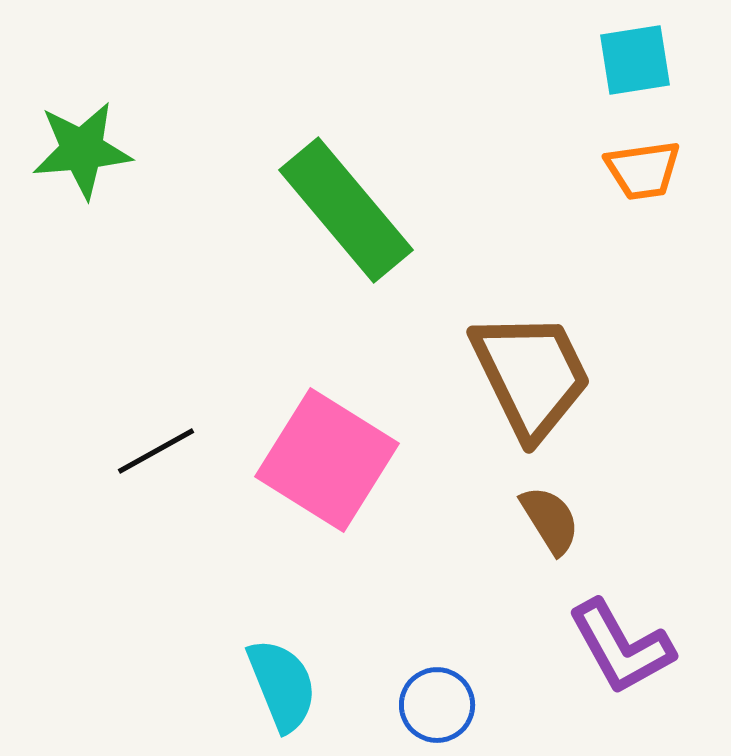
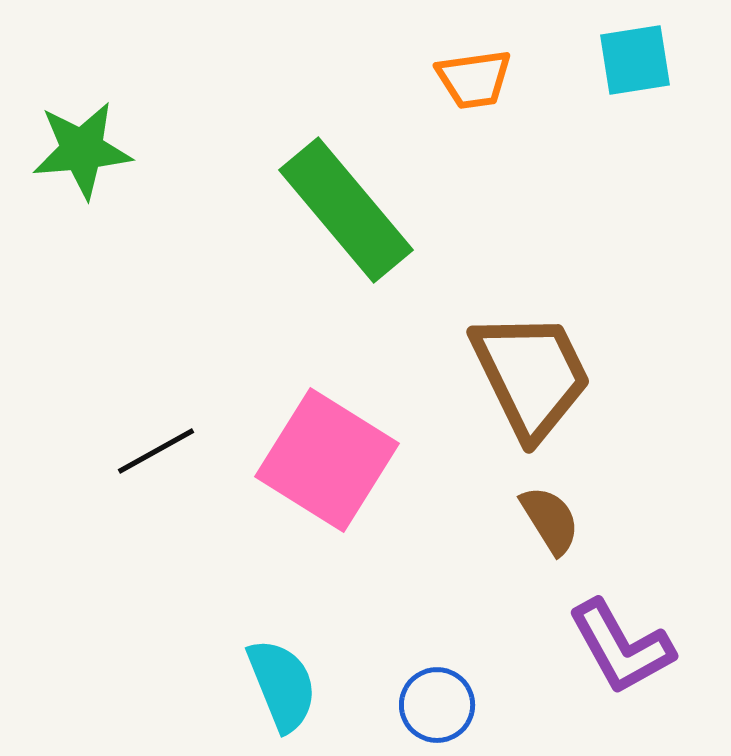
orange trapezoid: moved 169 px left, 91 px up
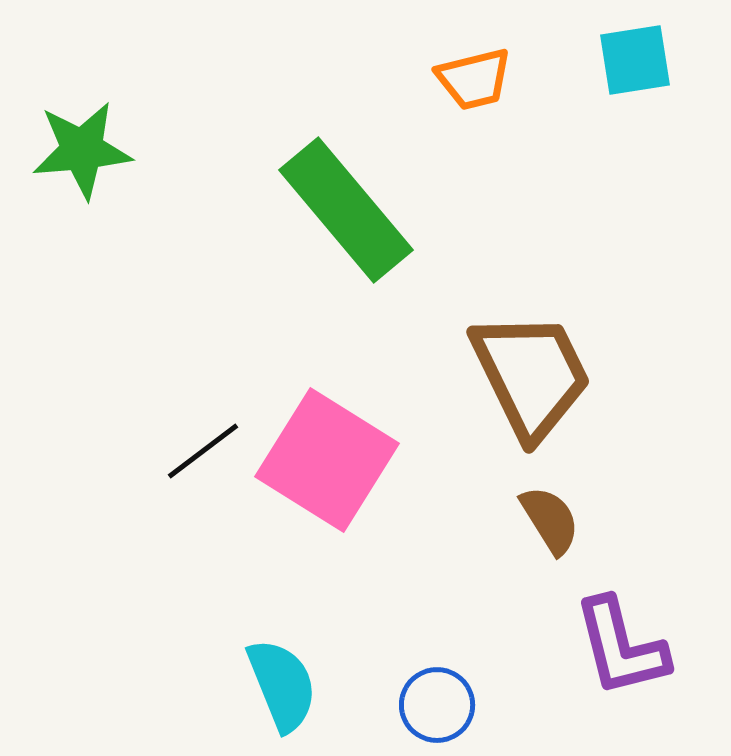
orange trapezoid: rotated 6 degrees counterclockwise
black line: moved 47 px right; rotated 8 degrees counterclockwise
purple L-shape: rotated 15 degrees clockwise
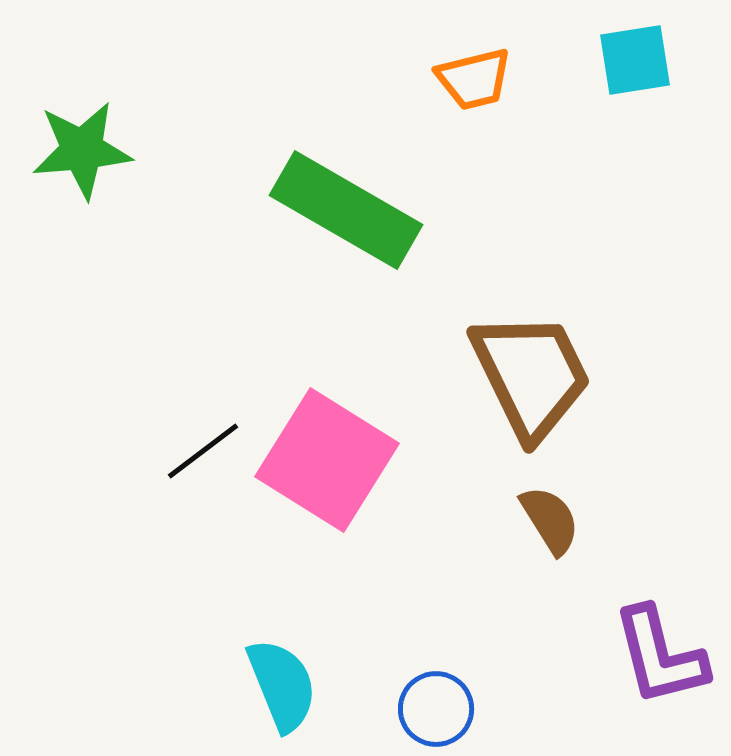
green rectangle: rotated 20 degrees counterclockwise
purple L-shape: moved 39 px right, 9 px down
blue circle: moved 1 px left, 4 px down
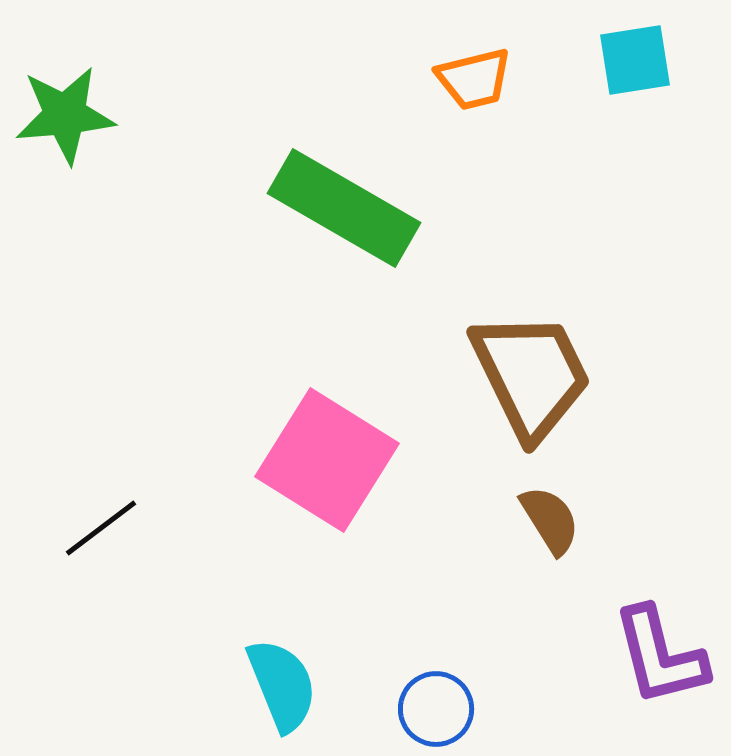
green star: moved 17 px left, 35 px up
green rectangle: moved 2 px left, 2 px up
black line: moved 102 px left, 77 px down
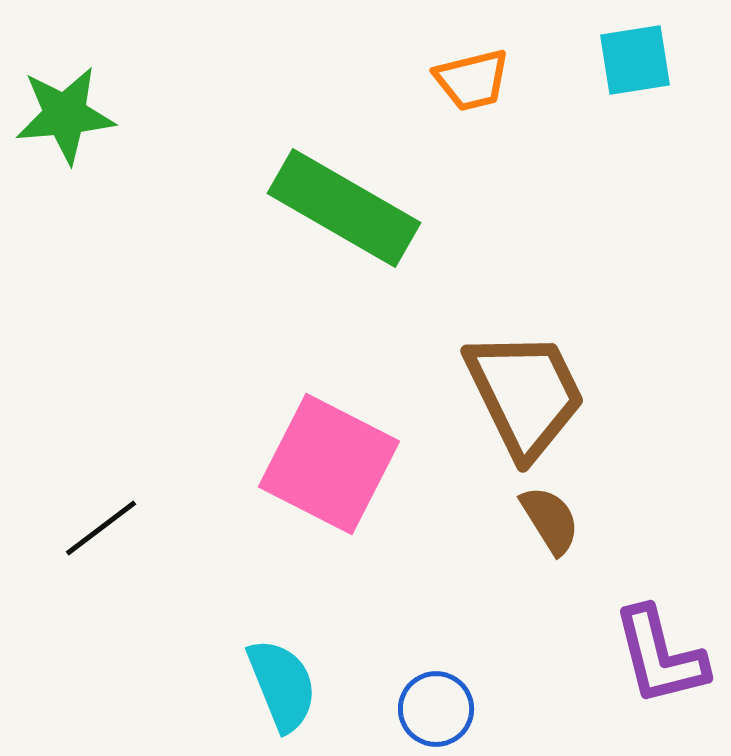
orange trapezoid: moved 2 px left, 1 px down
brown trapezoid: moved 6 px left, 19 px down
pink square: moved 2 px right, 4 px down; rotated 5 degrees counterclockwise
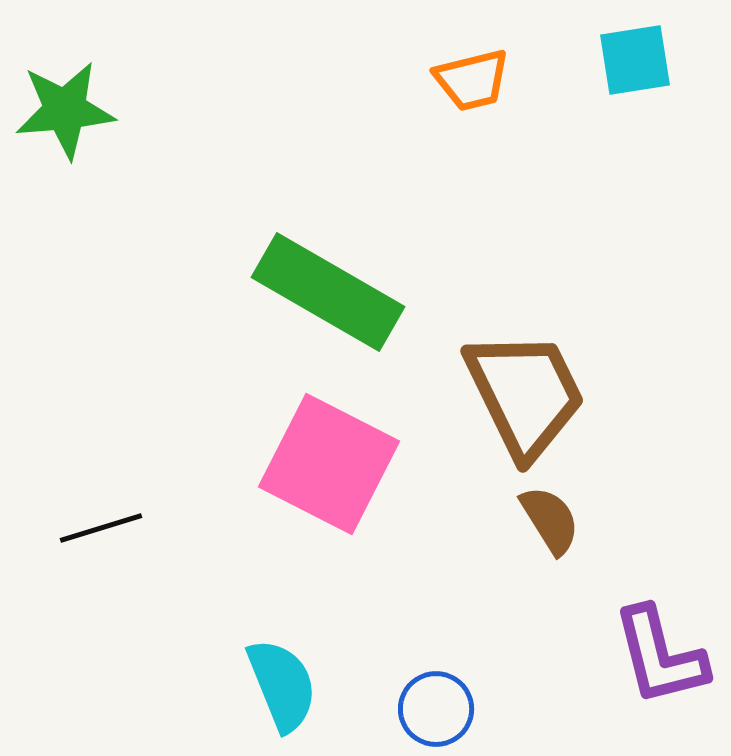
green star: moved 5 px up
green rectangle: moved 16 px left, 84 px down
black line: rotated 20 degrees clockwise
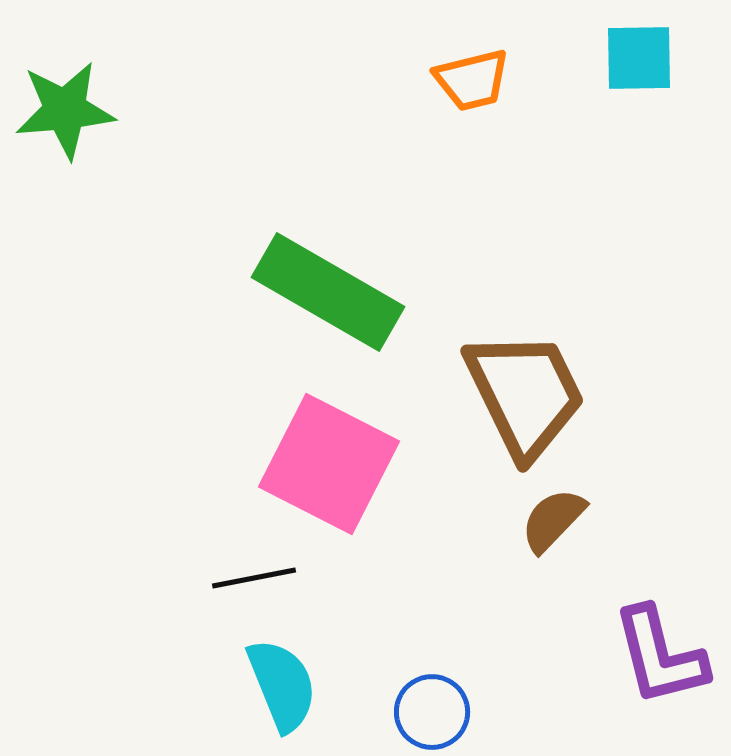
cyan square: moved 4 px right, 2 px up; rotated 8 degrees clockwise
brown semicircle: moved 3 px right; rotated 104 degrees counterclockwise
black line: moved 153 px right, 50 px down; rotated 6 degrees clockwise
blue circle: moved 4 px left, 3 px down
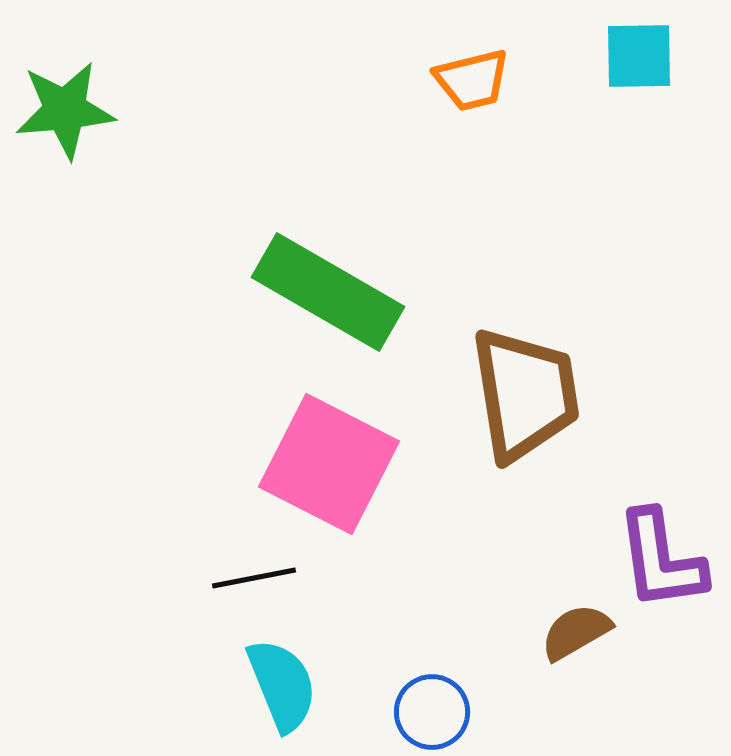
cyan square: moved 2 px up
brown trapezoid: rotated 17 degrees clockwise
brown semicircle: moved 23 px right, 112 px down; rotated 16 degrees clockwise
purple L-shape: moved 1 px right, 96 px up; rotated 6 degrees clockwise
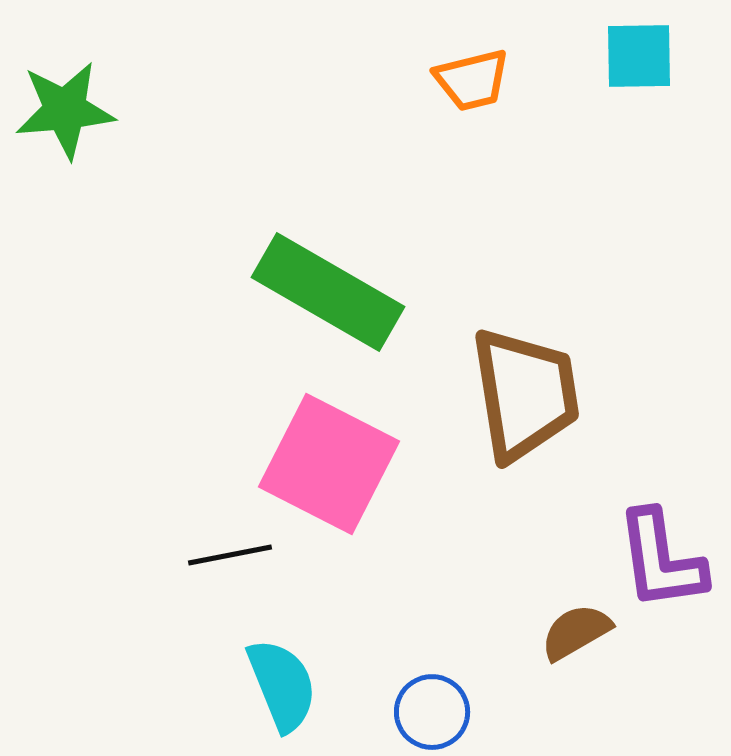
black line: moved 24 px left, 23 px up
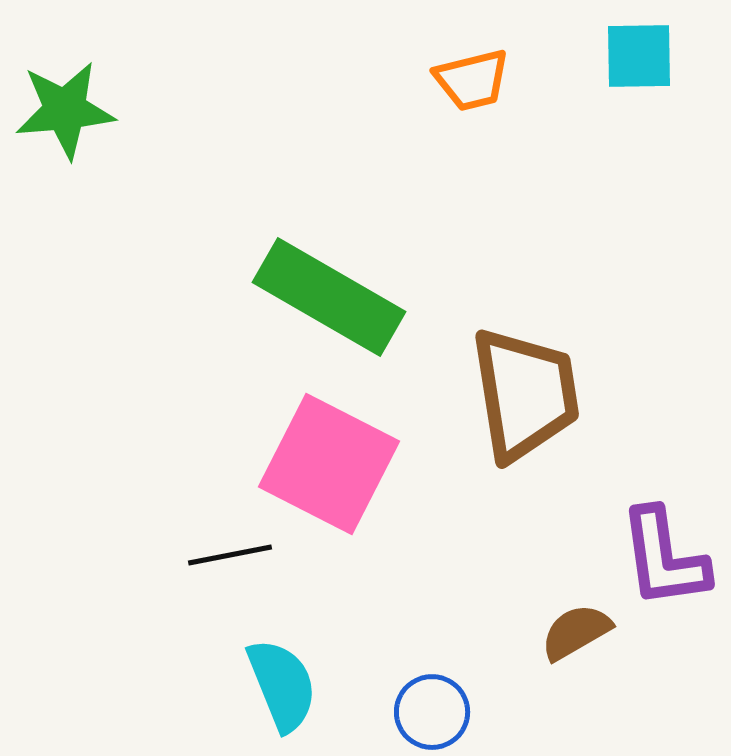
green rectangle: moved 1 px right, 5 px down
purple L-shape: moved 3 px right, 2 px up
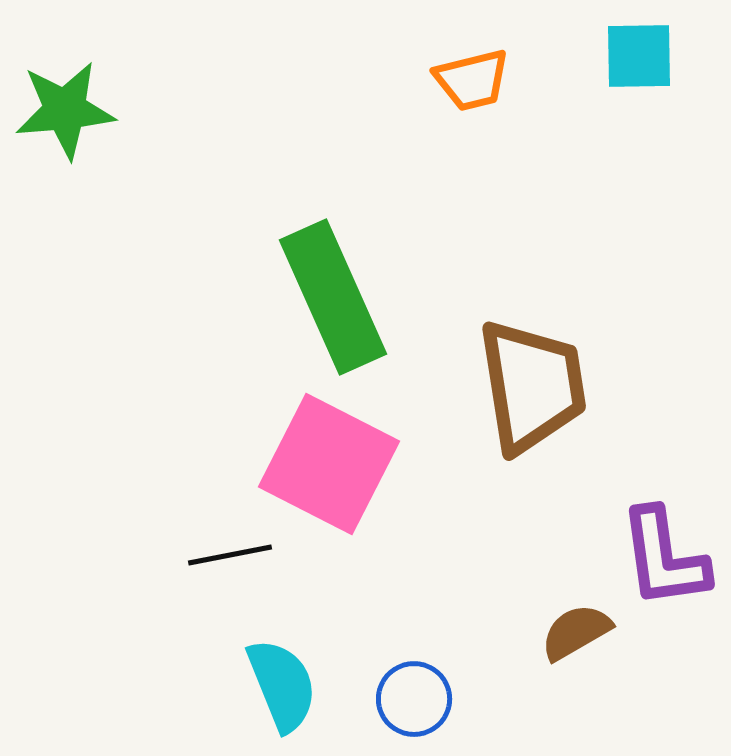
green rectangle: moved 4 px right; rotated 36 degrees clockwise
brown trapezoid: moved 7 px right, 8 px up
blue circle: moved 18 px left, 13 px up
